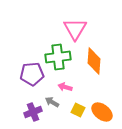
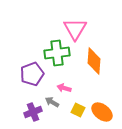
green cross: moved 1 px left, 4 px up
purple pentagon: rotated 15 degrees counterclockwise
pink arrow: moved 1 px left, 1 px down
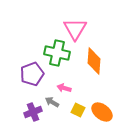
green cross: rotated 20 degrees clockwise
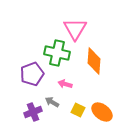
pink arrow: moved 1 px right, 4 px up
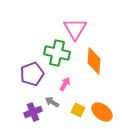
pink arrow: rotated 104 degrees clockwise
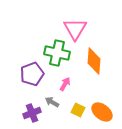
purple cross: moved 1 px left, 1 px down
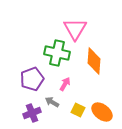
purple pentagon: moved 5 px down
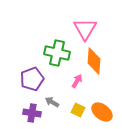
pink triangle: moved 10 px right
pink arrow: moved 12 px right, 3 px up
purple cross: rotated 30 degrees clockwise
